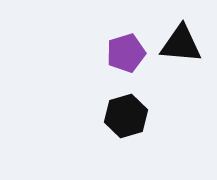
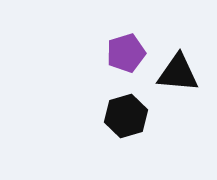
black triangle: moved 3 px left, 29 px down
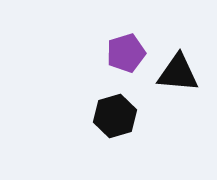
black hexagon: moved 11 px left
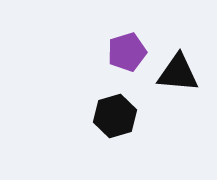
purple pentagon: moved 1 px right, 1 px up
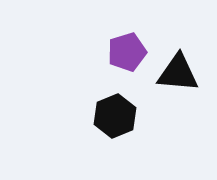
black hexagon: rotated 6 degrees counterclockwise
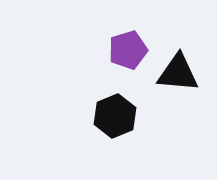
purple pentagon: moved 1 px right, 2 px up
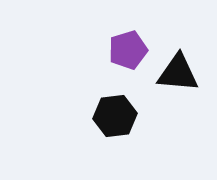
black hexagon: rotated 15 degrees clockwise
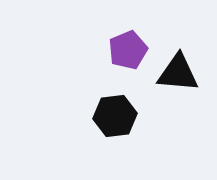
purple pentagon: rotated 6 degrees counterclockwise
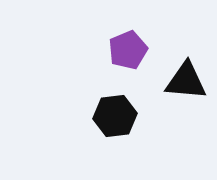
black triangle: moved 8 px right, 8 px down
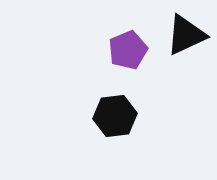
black triangle: moved 46 px up; rotated 30 degrees counterclockwise
